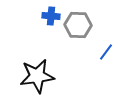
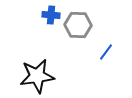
blue cross: moved 1 px up
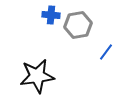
gray hexagon: rotated 12 degrees counterclockwise
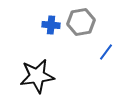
blue cross: moved 10 px down
gray hexagon: moved 3 px right, 3 px up
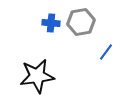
blue cross: moved 2 px up
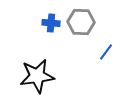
gray hexagon: rotated 12 degrees clockwise
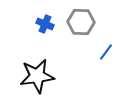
blue cross: moved 6 px left, 1 px down; rotated 18 degrees clockwise
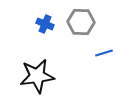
blue line: moved 2 px left, 1 px down; rotated 36 degrees clockwise
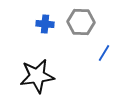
blue cross: rotated 18 degrees counterclockwise
blue line: rotated 42 degrees counterclockwise
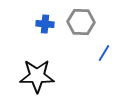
black star: rotated 8 degrees clockwise
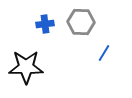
blue cross: rotated 12 degrees counterclockwise
black star: moved 11 px left, 9 px up
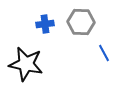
blue line: rotated 60 degrees counterclockwise
black star: moved 3 px up; rotated 12 degrees clockwise
